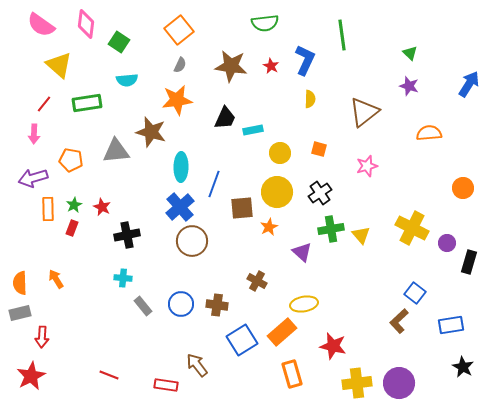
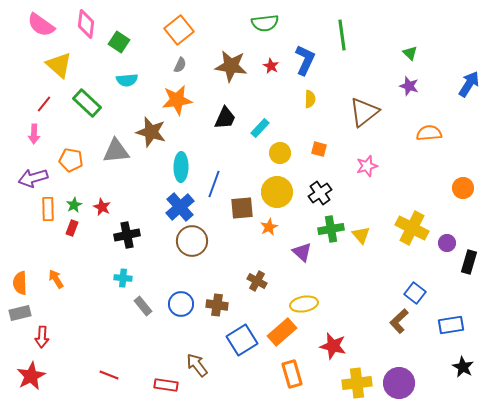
green rectangle at (87, 103): rotated 52 degrees clockwise
cyan rectangle at (253, 130): moved 7 px right, 2 px up; rotated 36 degrees counterclockwise
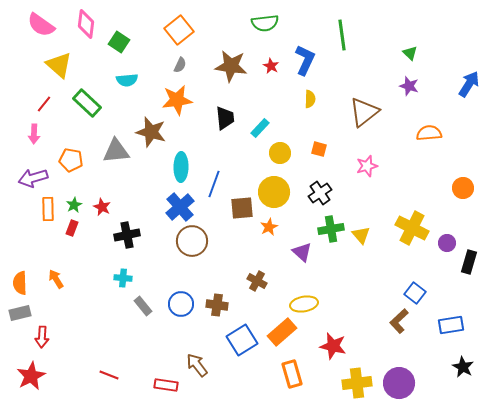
black trapezoid at (225, 118): rotated 30 degrees counterclockwise
yellow circle at (277, 192): moved 3 px left
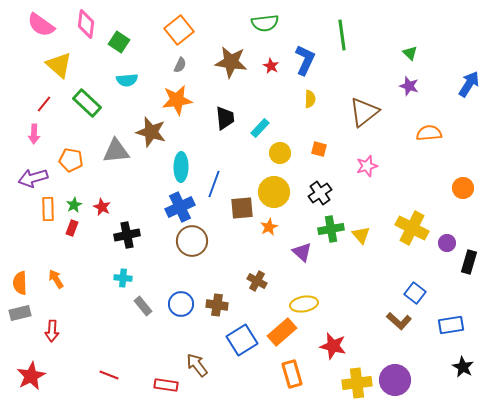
brown star at (231, 66): moved 4 px up
blue cross at (180, 207): rotated 16 degrees clockwise
brown L-shape at (399, 321): rotated 95 degrees counterclockwise
red arrow at (42, 337): moved 10 px right, 6 px up
purple circle at (399, 383): moved 4 px left, 3 px up
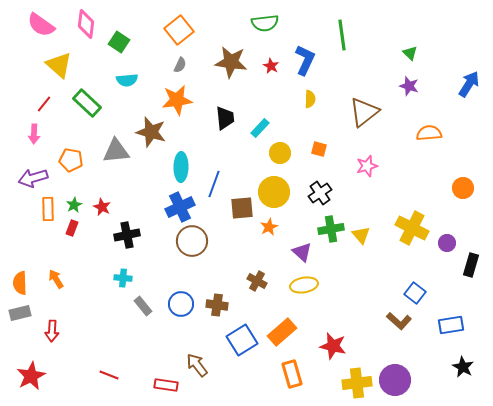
black rectangle at (469, 262): moved 2 px right, 3 px down
yellow ellipse at (304, 304): moved 19 px up
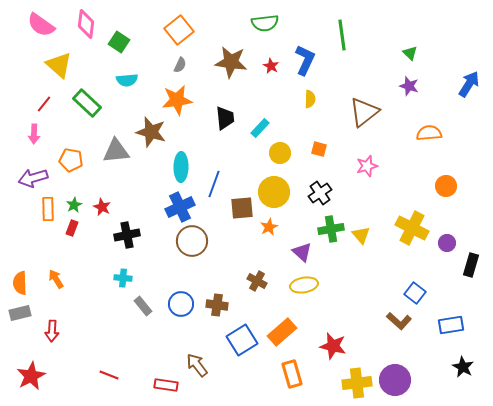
orange circle at (463, 188): moved 17 px left, 2 px up
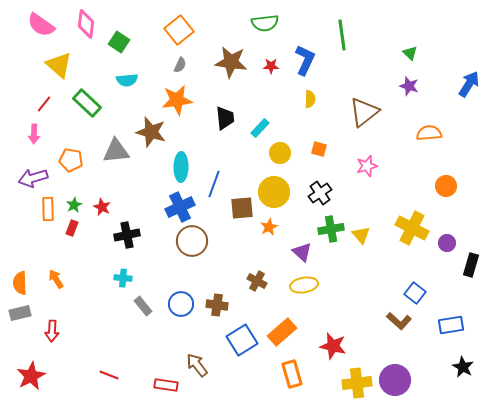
red star at (271, 66): rotated 28 degrees counterclockwise
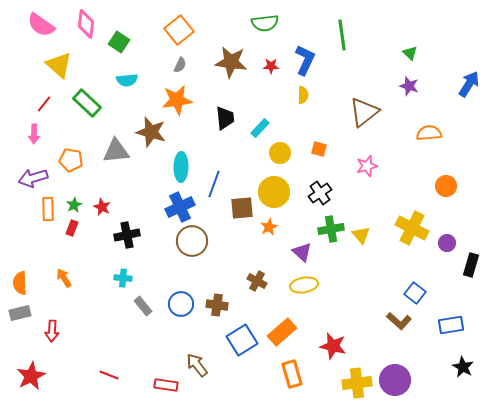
yellow semicircle at (310, 99): moved 7 px left, 4 px up
orange arrow at (56, 279): moved 8 px right, 1 px up
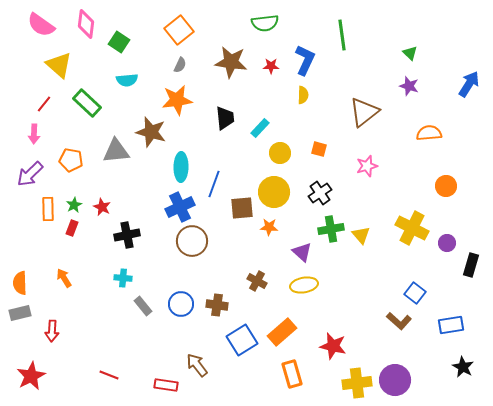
purple arrow at (33, 178): moved 3 px left, 4 px up; rotated 28 degrees counterclockwise
orange star at (269, 227): rotated 30 degrees clockwise
